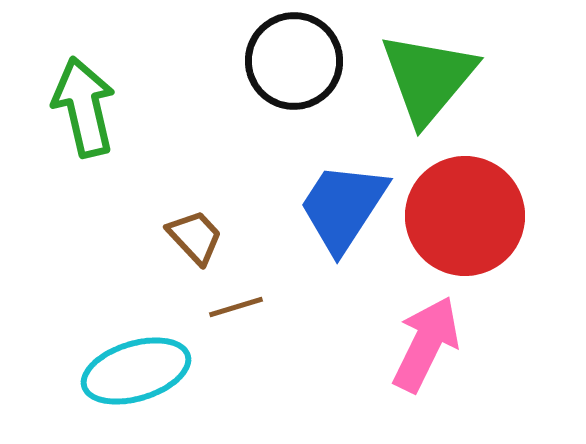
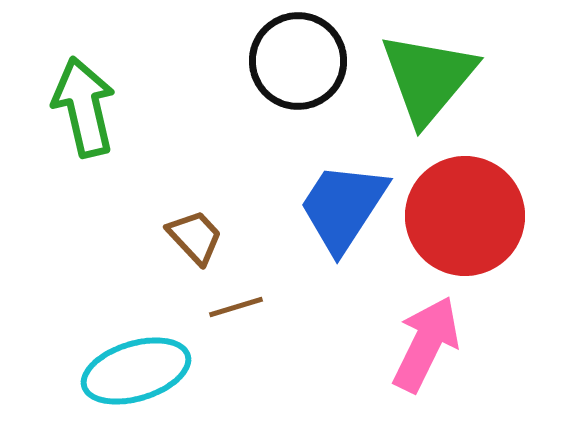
black circle: moved 4 px right
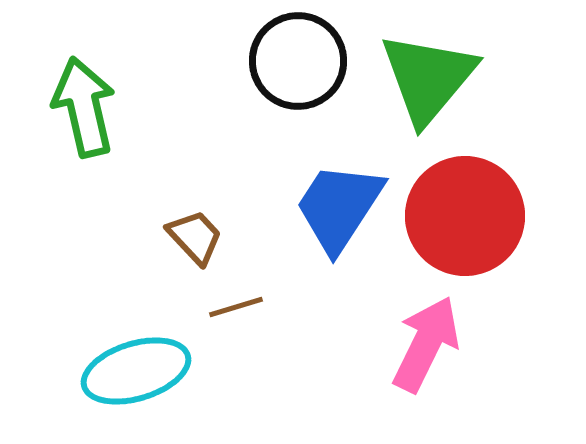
blue trapezoid: moved 4 px left
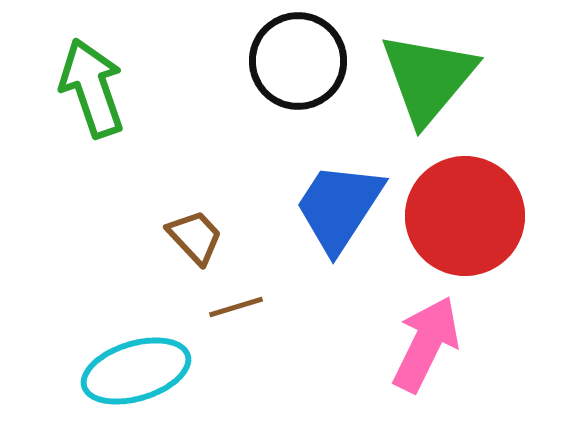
green arrow: moved 8 px right, 19 px up; rotated 6 degrees counterclockwise
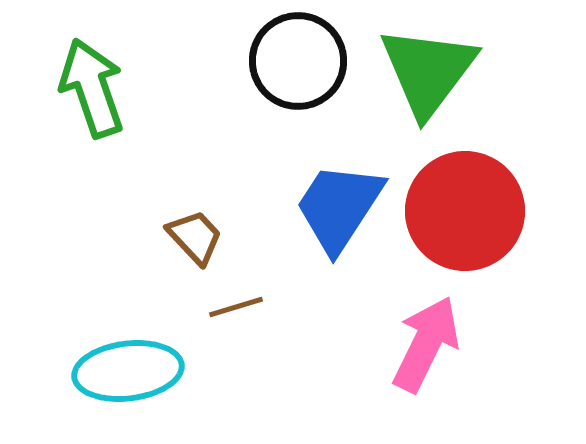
green triangle: moved 7 px up; rotated 3 degrees counterclockwise
red circle: moved 5 px up
cyan ellipse: moved 8 px left; rotated 10 degrees clockwise
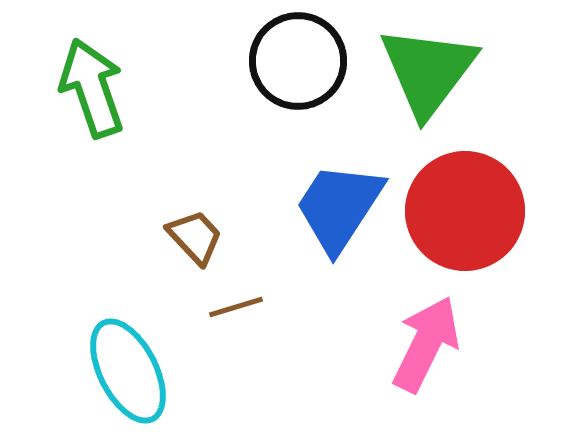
cyan ellipse: rotated 70 degrees clockwise
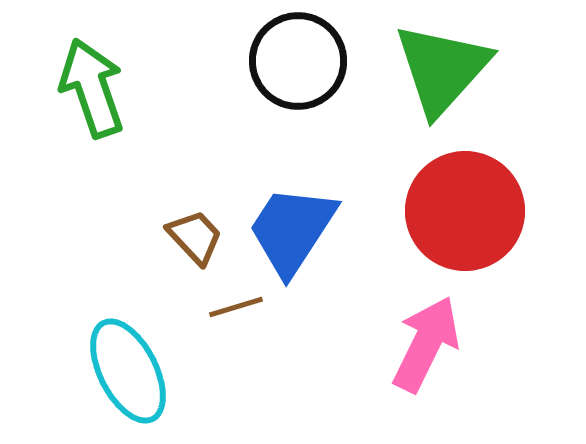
green triangle: moved 14 px right, 2 px up; rotated 5 degrees clockwise
blue trapezoid: moved 47 px left, 23 px down
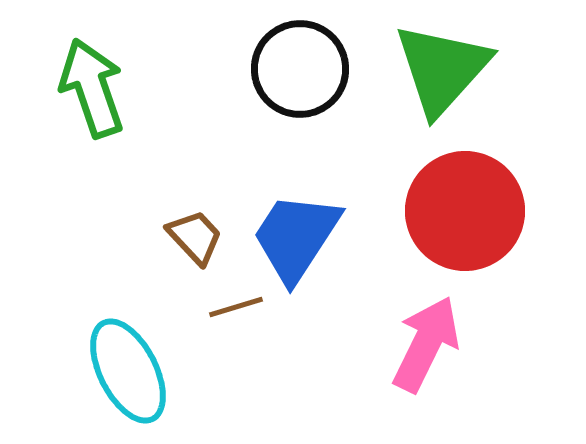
black circle: moved 2 px right, 8 px down
blue trapezoid: moved 4 px right, 7 px down
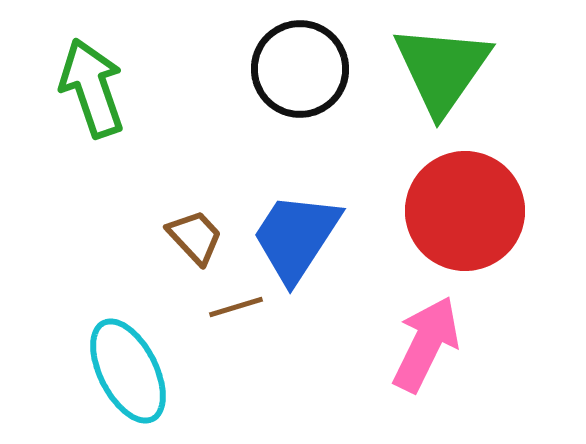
green triangle: rotated 7 degrees counterclockwise
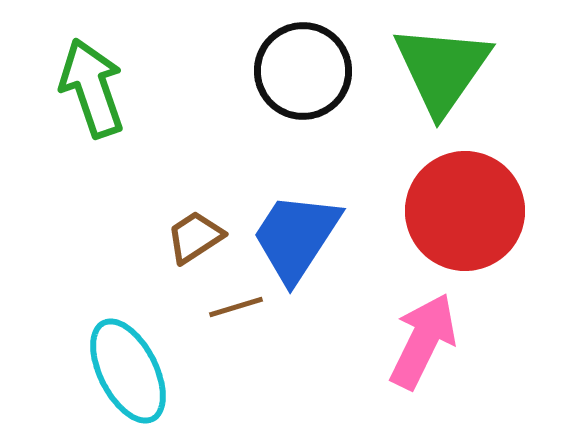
black circle: moved 3 px right, 2 px down
brown trapezoid: rotated 80 degrees counterclockwise
pink arrow: moved 3 px left, 3 px up
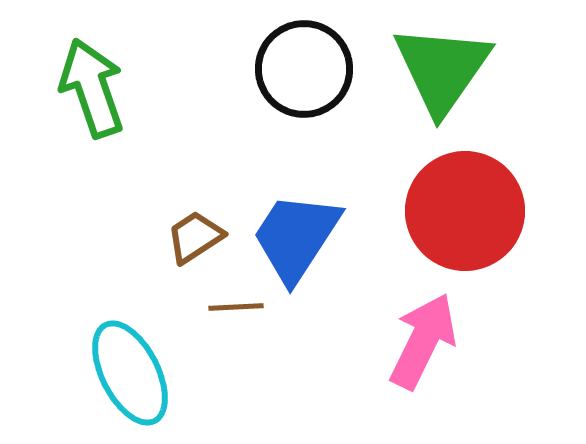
black circle: moved 1 px right, 2 px up
brown line: rotated 14 degrees clockwise
cyan ellipse: moved 2 px right, 2 px down
